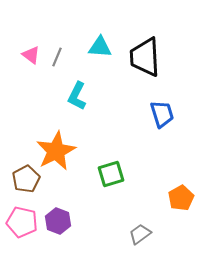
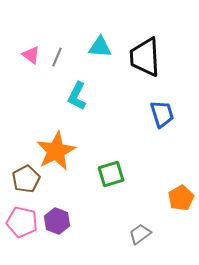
purple hexagon: moved 1 px left
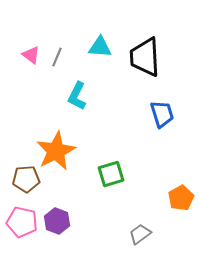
brown pentagon: rotated 24 degrees clockwise
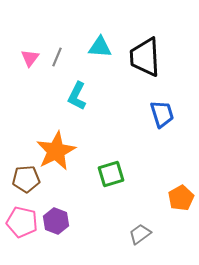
pink triangle: moved 1 px left, 3 px down; rotated 30 degrees clockwise
purple hexagon: moved 1 px left
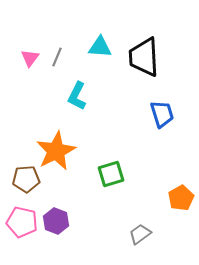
black trapezoid: moved 1 px left
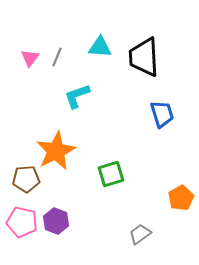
cyan L-shape: rotated 44 degrees clockwise
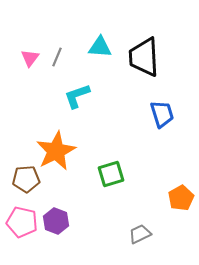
gray trapezoid: rotated 10 degrees clockwise
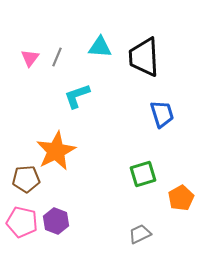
green square: moved 32 px right
